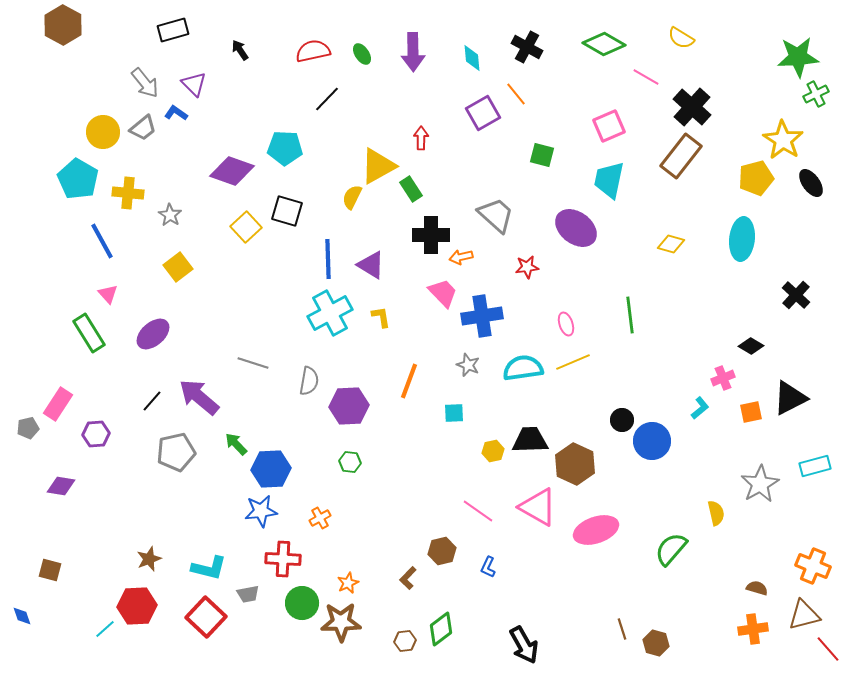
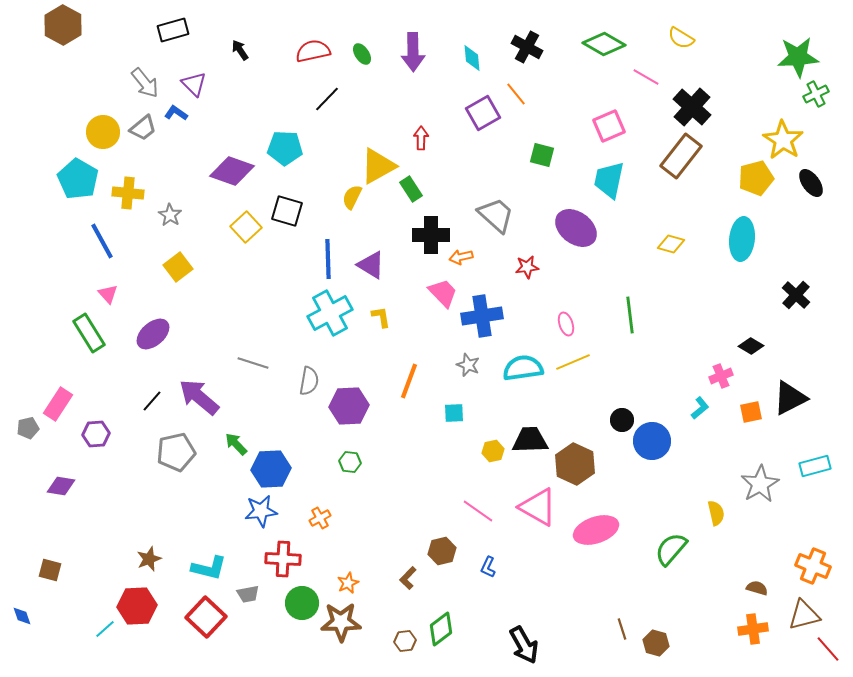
pink cross at (723, 378): moved 2 px left, 2 px up
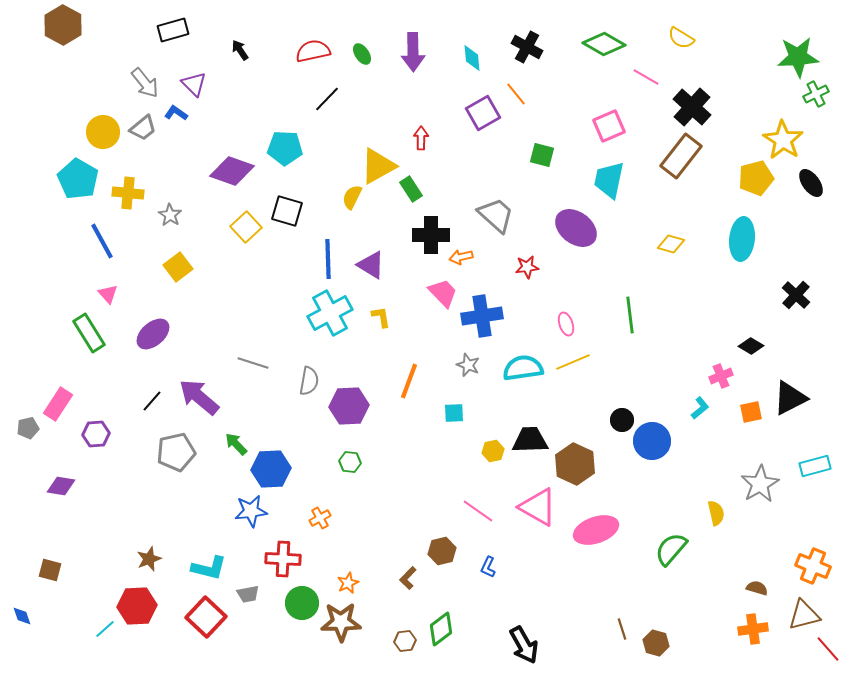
blue star at (261, 511): moved 10 px left
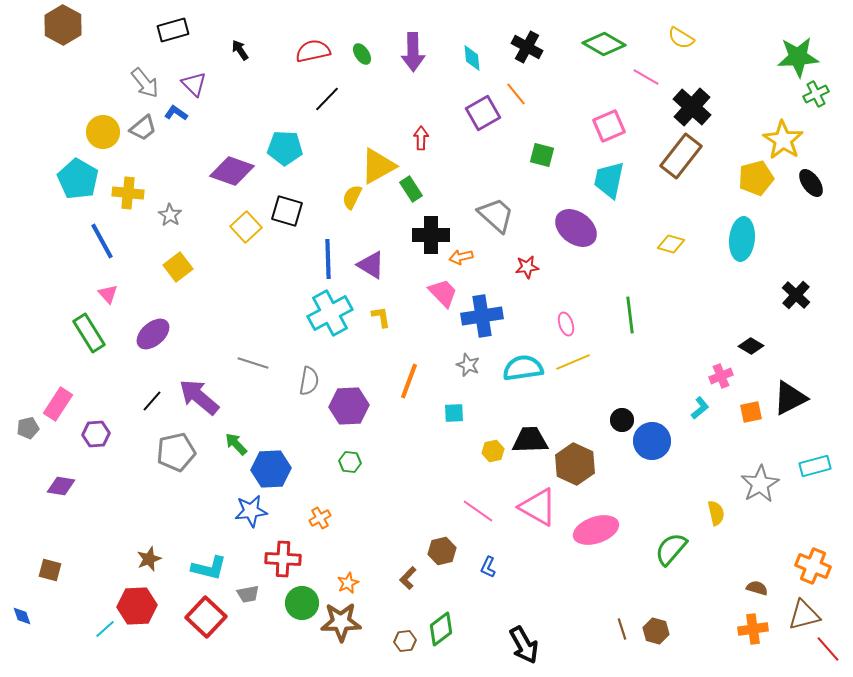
brown hexagon at (656, 643): moved 12 px up
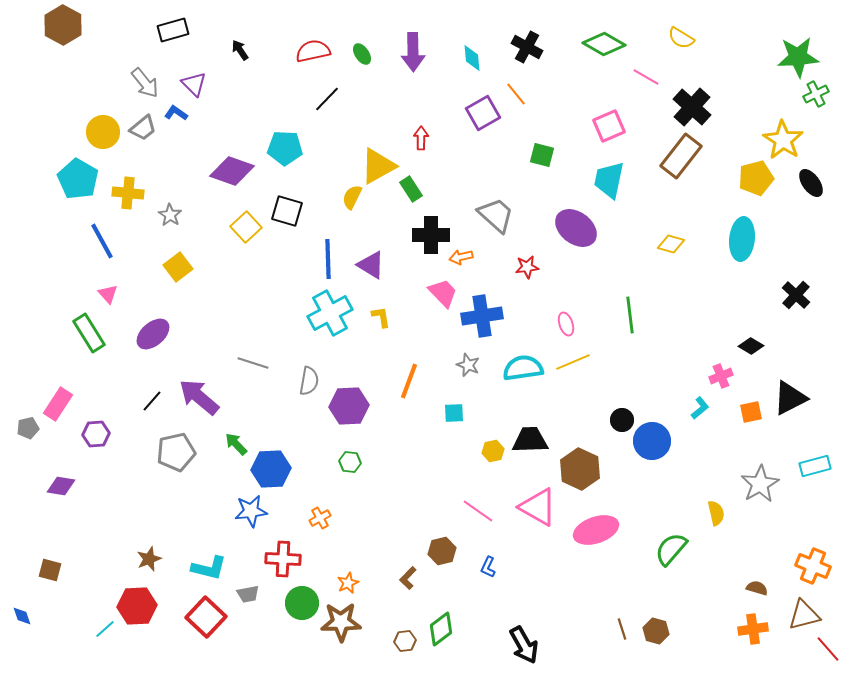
brown hexagon at (575, 464): moved 5 px right, 5 px down
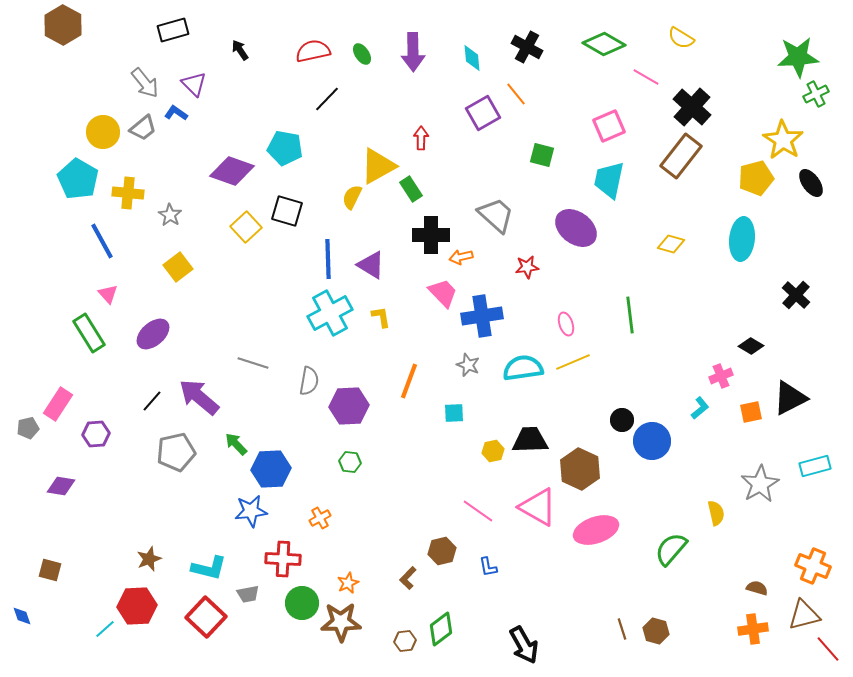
cyan pentagon at (285, 148): rotated 8 degrees clockwise
blue L-shape at (488, 567): rotated 35 degrees counterclockwise
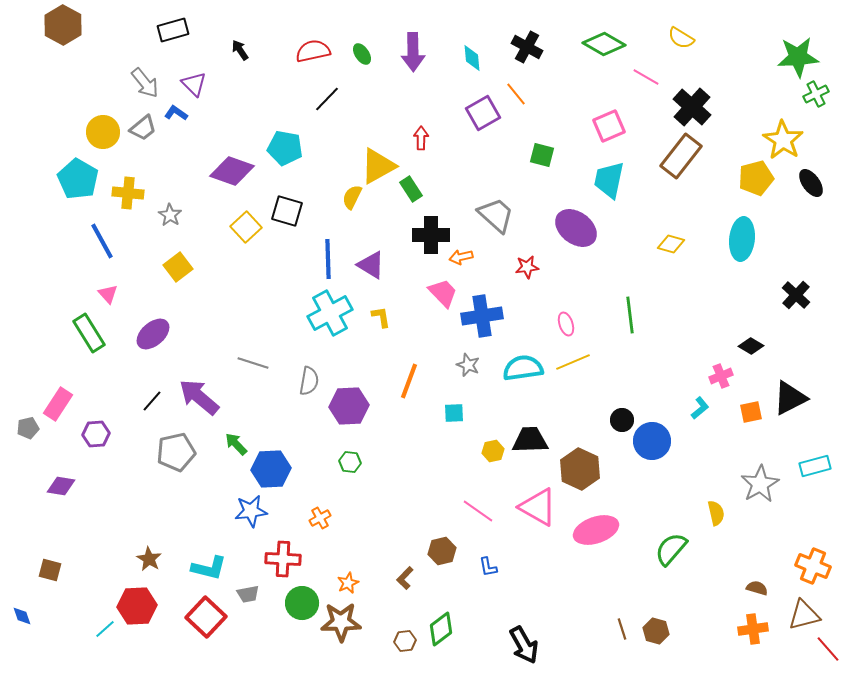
brown star at (149, 559): rotated 20 degrees counterclockwise
brown L-shape at (408, 578): moved 3 px left
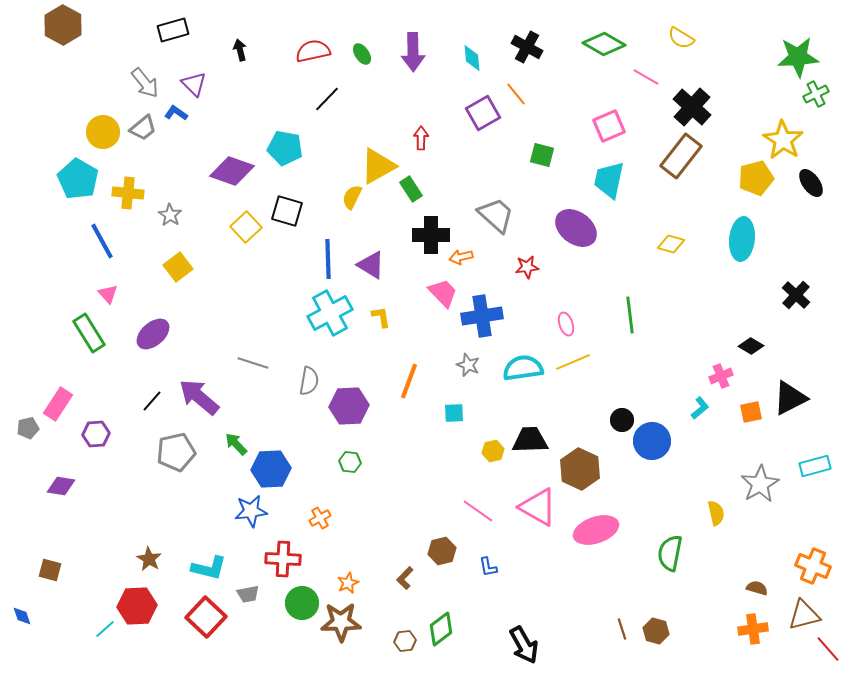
black arrow at (240, 50): rotated 20 degrees clockwise
green semicircle at (671, 549): moved 1 px left, 4 px down; rotated 30 degrees counterclockwise
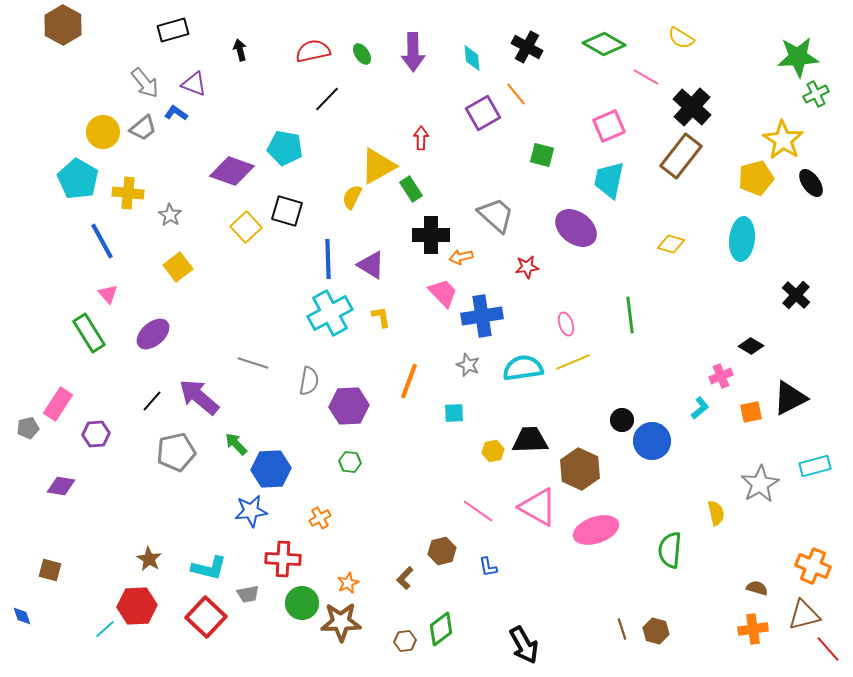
purple triangle at (194, 84): rotated 24 degrees counterclockwise
green semicircle at (670, 553): moved 3 px up; rotated 6 degrees counterclockwise
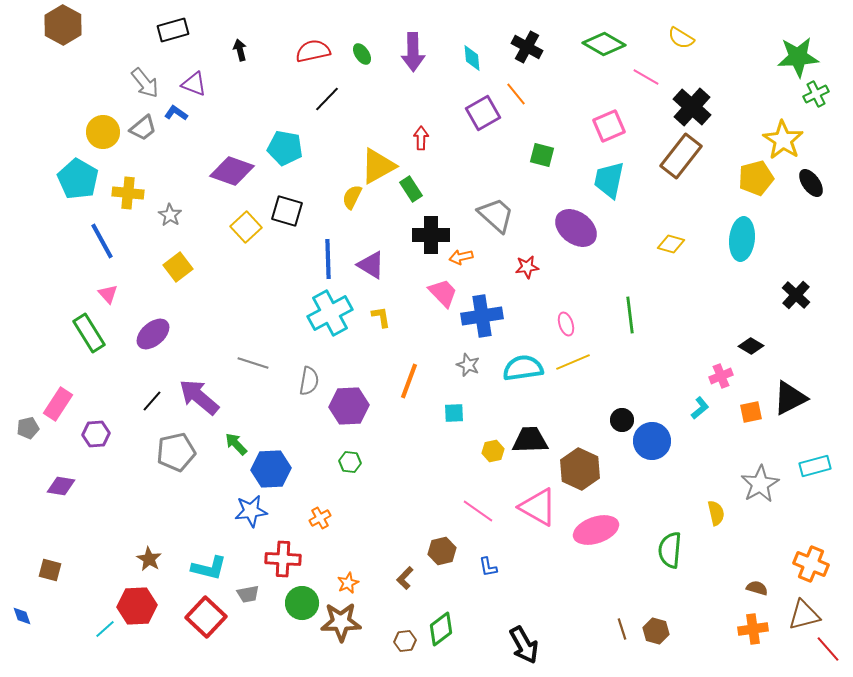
orange cross at (813, 566): moved 2 px left, 2 px up
